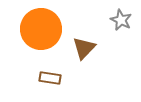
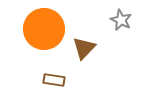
orange circle: moved 3 px right
brown rectangle: moved 4 px right, 2 px down
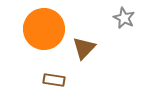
gray star: moved 3 px right, 2 px up
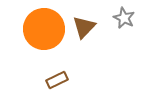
brown triangle: moved 21 px up
brown rectangle: moved 3 px right; rotated 35 degrees counterclockwise
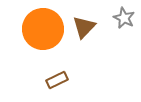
orange circle: moved 1 px left
